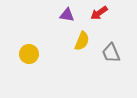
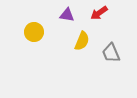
yellow circle: moved 5 px right, 22 px up
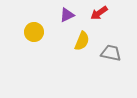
purple triangle: rotated 35 degrees counterclockwise
gray trapezoid: rotated 125 degrees clockwise
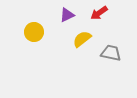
yellow semicircle: moved 2 px up; rotated 150 degrees counterclockwise
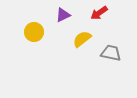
purple triangle: moved 4 px left
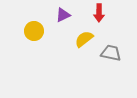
red arrow: rotated 54 degrees counterclockwise
yellow circle: moved 1 px up
yellow semicircle: moved 2 px right
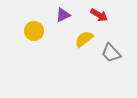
red arrow: moved 2 px down; rotated 60 degrees counterclockwise
gray trapezoid: rotated 145 degrees counterclockwise
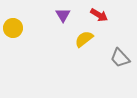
purple triangle: rotated 35 degrees counterclockwise
yellow circle: moved 21 px left, 3 px up
gray trapezoid: moved 9 px right, 5 px down
